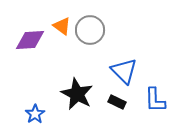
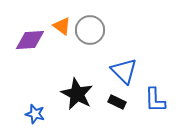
blue star: rotated 24 degrees counterclockwise
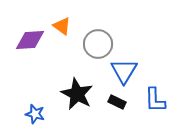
gray circle: moved 8 px right, 14 px down
blue triangle: rotated 16 degrees clockwise
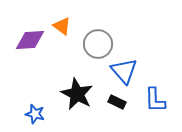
blue triangle: rotated 12 degrees counterclockwise
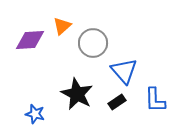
orange triangle: rotated 42 degrees clockwise
gray circle: moved 5 px left, 1 px up
black rectangle: rotated 60 degrees counterclockwise
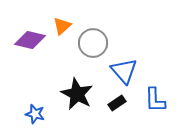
purple diamond: rotated 16 degrees clockwise
black rectangle: moved 1 px down
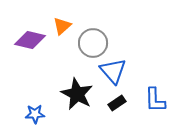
blue triangle: moved 11 px left
blue star: rotated 18 degrees counterclockwise
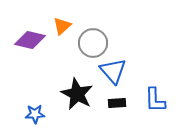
black rectangle: rotated 30 degrees clockwise
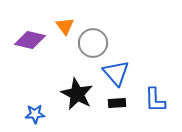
orange triangle: moved 3 px right; rotated 24 degrees counterclockwise
blue triangle: moved 3 px right, 2 px down
